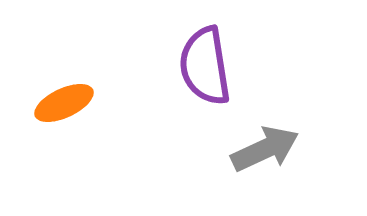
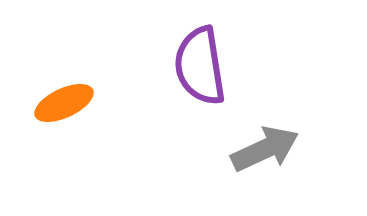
purple semicircle: moved 5 px left
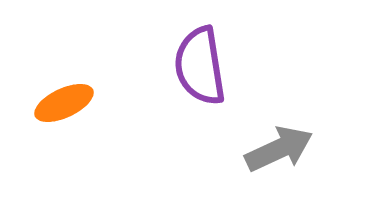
gray arrow: moved 14 px right
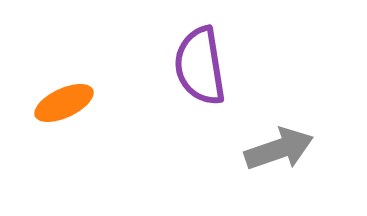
gray arrow: rotated 6 degrees clockwise
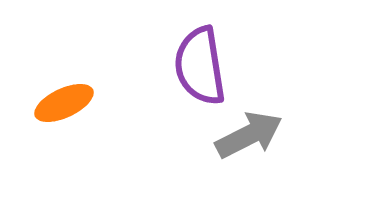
gray arrow: moved 30 px left, 14 px up; rotated 8 degrees counterclockwise
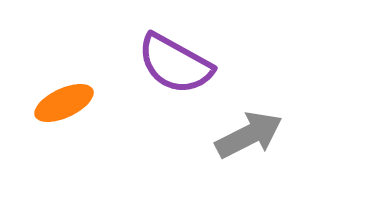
purple semicircle: moved 25 px left, 2 px up; rotated 52 degrees counterclockwise
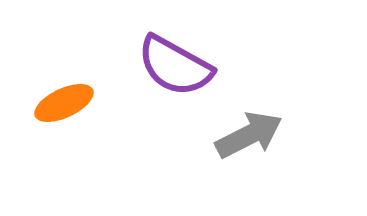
purple semicircle: moved 2 px down
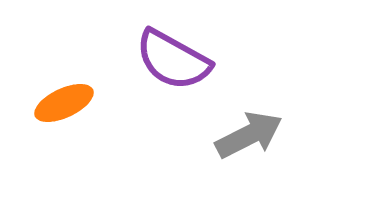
purple semicircle: moved 2 px left, 6 px up
